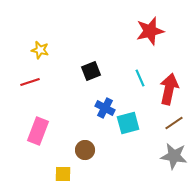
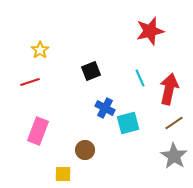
yellow star: rotated 24 degrees clockwise
gray star: rotated 24 degrees clockwise
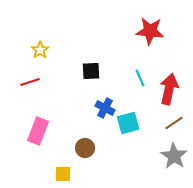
red star: rotated 20 degrees clockwise
black square: rotated 18 degrees clockwise
brown circle: moved 2 px up
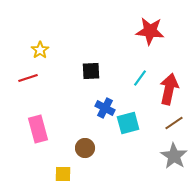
cyan line: rotated 60 degrees clockwise
red line: moved 2 px left, 4 px up
pink rectangle: moved 2 px up; rotated 36 degrees counterclockwise
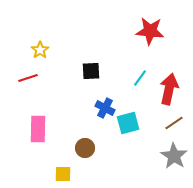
pink rectangle: rotated 16 degrees clockwise
